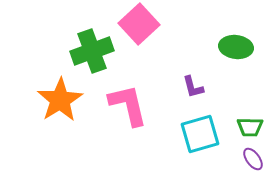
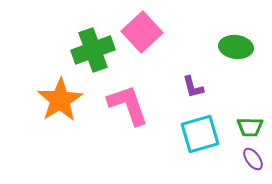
pink square: moved 3 px right, 8 px down
green cross: moved 1 px right, 1 px up
pink L-shape: rotated 6 degrees counterclockwise
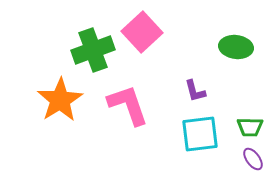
purple L-shape: moved 2 px right, 4 px down
cyan square: rotated 9 degrees clockwise
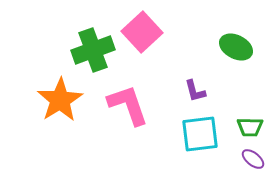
green ellipse: rotated 20 degrees clockwise
purple ellipse: rotated 15 degrees counterclockwise
